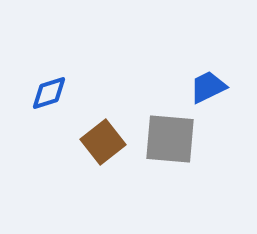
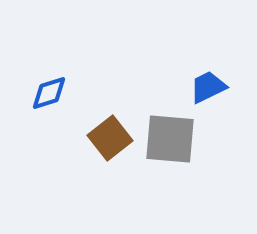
brown square: moved 7 px right, 4 px up
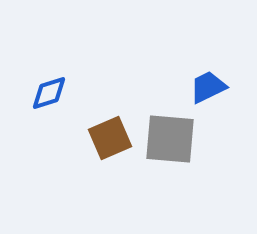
brown square: rotated 15 degrees clockwise
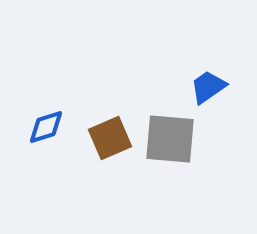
blue trapezoid: rotated 9 degrees counterclockwise
blue diamond: moved 3 px left, 34 px down
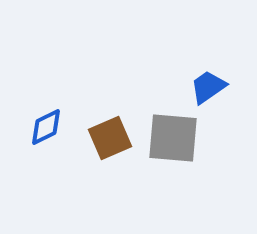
blue diamond: rotated 9 degrees counterclockwise
gray square: moved 3 px right, 1 px up
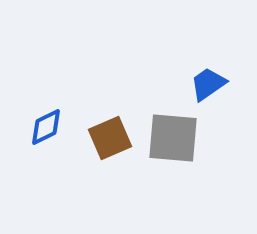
blue trapezoid: moved 3 px up
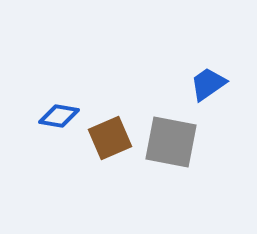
blue diamond: moved 13 px right, 11 px up; rotated 36 degrees clockwise
gray square: moved 2 px left, 4 px down; rotated 6 degrees clockwise
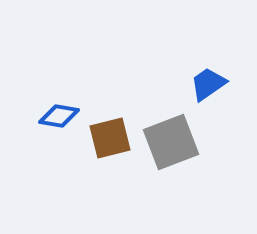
brown square: rotated 9 degrees clockwise
gray square: rotated 32 degrees counterclockwise
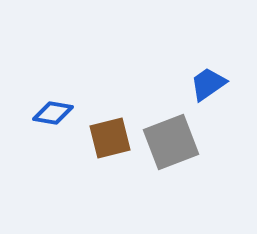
blue diamond: moved 6 px left, 3 px up
